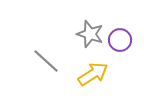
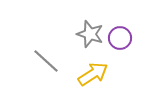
purple circle: moved 2 px up
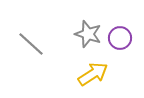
gray star: moved 2 px left
gray line: moved 15 px left, 17 px up
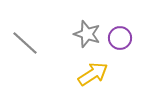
gray star: moved 1 px left
gray line: moved 6 px left, 1 px up
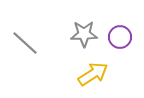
gray star: moved 3 px left; rotated 20 degrees counterclockwise
purple circle: moved 1 px up
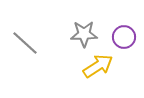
purple circle: moved 4 px right
yellow arrow: moved 5 px right, 8 px up
